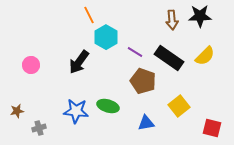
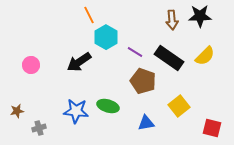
black arrow: rotated 20 degrees clockwise
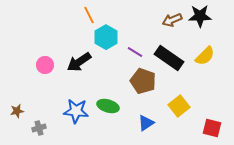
brown arrow: rotated 72 degrees clockwise
pink circle: moved 14 px right
blue triangle: rotated 24 degrees counterclockwise
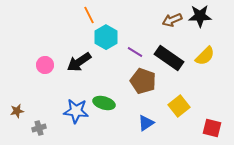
green ellipse: moved 4 px left, 3 px up
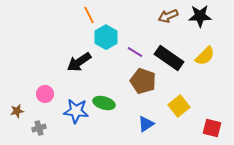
brown arrow: moved 4 px left, 4 px up
pink circle: moved 29 px down
blue triangle: moved 1 px down
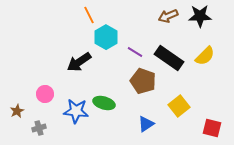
brown star: rotated 16 degrees counterclockwise
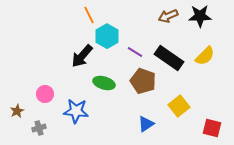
cyan hexagon: moved 1 px right, 1 px up
black arrow: moved 3 px right, 6 px up; rotated 15 degrees counterclockwise
green ellipse: moved 20 px up
